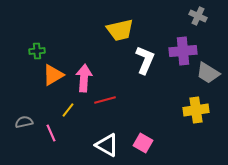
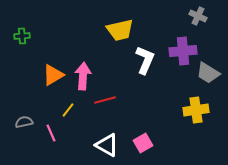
green cross: moved 15 px left, 15 px up
pink arrow: moved 1 px left, 2 px up
pink square: rotated 30 degrees clockwise
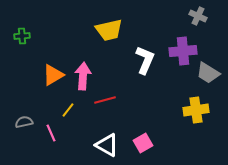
yellow trapezoid: moved 11 px left
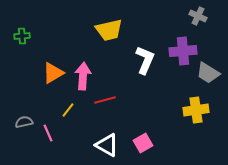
orange triangle: moved 2 px up
pink line: moved 3 px left
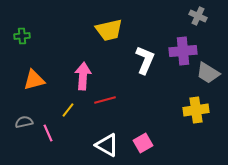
orange triangle: moved 19 px left, 7 px down; rotated 15 degrees clockwise
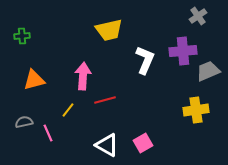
gray cross: rotated 30 degrees clockwise
gray trapezoid: moved 2 px up; rotated 125 degrees clockwise
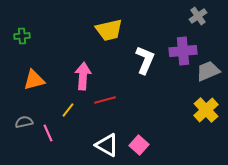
yellow cross: moved 10 px right; rotated 35 degrees counterclockwise
pink square: moved 4 px left, 2 px down; rotated 18 degrees counterclockwise
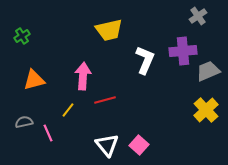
green cross: rotated 28 degrees counterclockwise
white triangle: rotated 20 degrees clockwise
